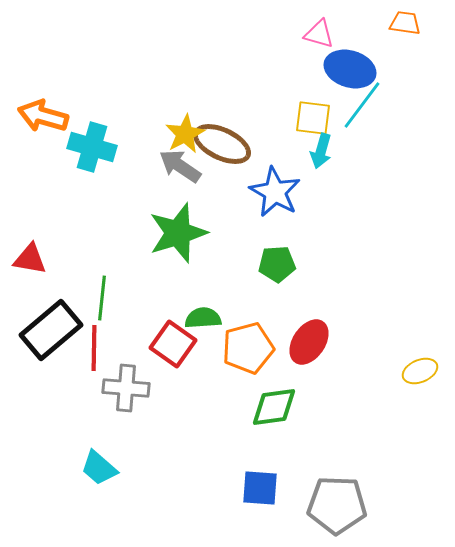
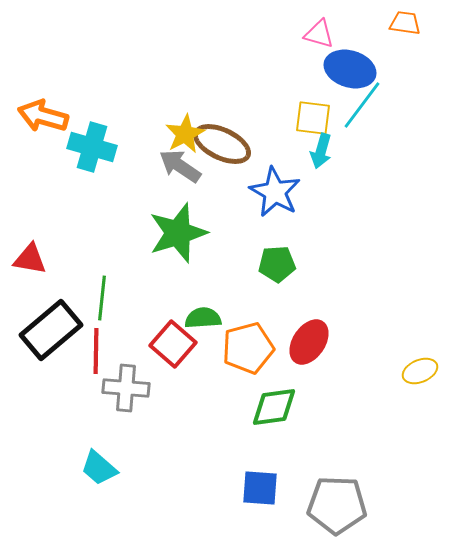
red square: rotated 6 degrees clockwise
red line: moved 2 px right, 3 px down
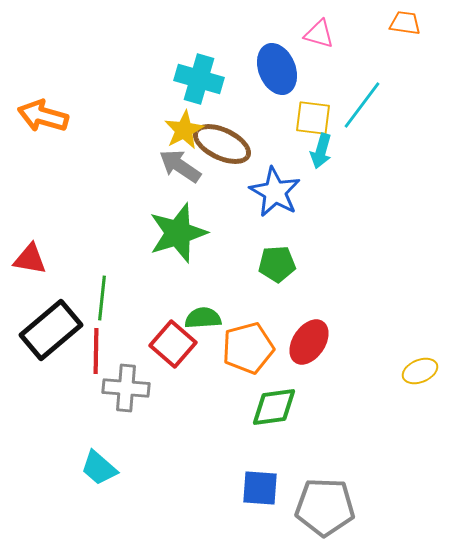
blue ellipse: moved 73 px left; rotated 51 degrees clockwise
yellow star: moved 1 px left, 4 px up
cyan cross: moved 107 px right, 68 px up
gray pentagon: moved 12 px left, 2 px down
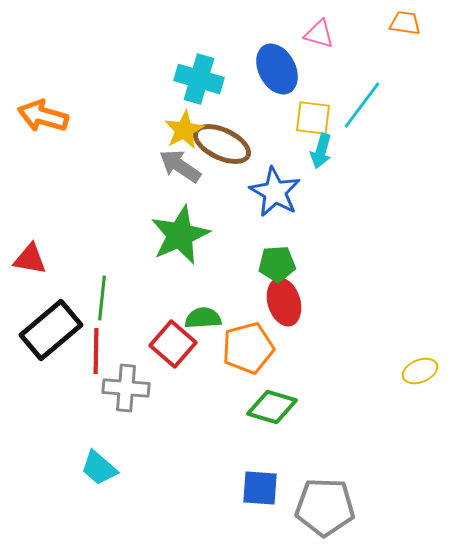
blue ellipse: rotated 6 degrees counterclockwise
green star: moved 2 px right, 2 px down; rotated 6 degrees counterclockwise
red ellipse: moved 25 px left, 40 px up; rotated 51 degrees counterclockwise
green diamond: moved 2 px left; rotated 24 degrees clockwise
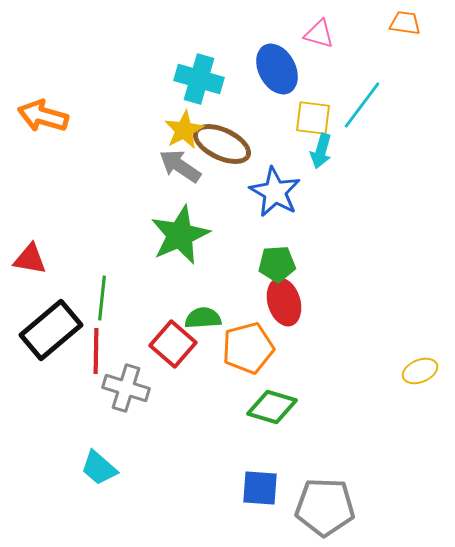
gray cross: rotated 12 degrees clockwise
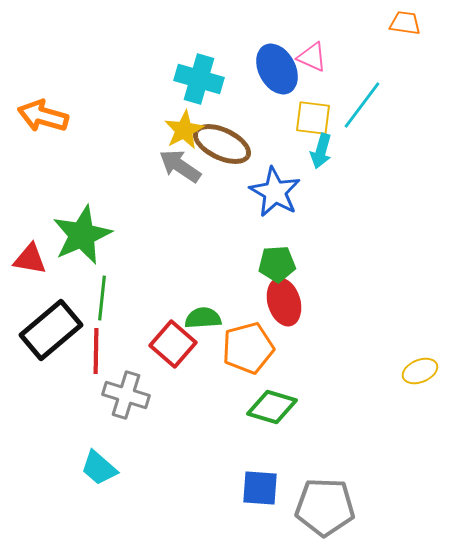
pink triangle: moved 7 px left, 23 px down; rotated 8 degrees clockwise
green star: moved 98 px left
gray cross: moved 7 px down
